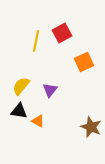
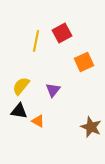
purple triangle: moved 3 px right
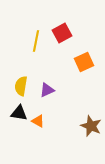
yellow semicircle: rotated 30 degrees counterclockwise
purple triangle: moved 6 px left; rotated 28 degrees clockwise
black triangle: moved 2 px down
brown star: moved 1 px up
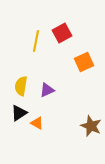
black triangle: rotated 42 degrees counterclockwise
orange triangle: moved 1 px left, 2 px down
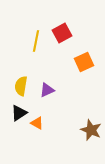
brown star: moved 4 px down
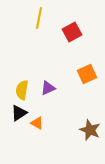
red square: moved 10 px right, 1 px up
yellow line: moved 3 px right, 23 px up
orange square: moved 3 px right, 12 px down
yellow semicircle: moved 1 px right, 4 px down
purple triangle: moved 1 px right, 2 px up
brown star: moved 1 px left
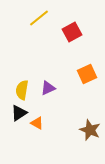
yellow line: rotated 40 degrees clockwise
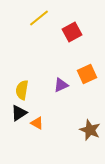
purple triangle: moved 13 px right, 3 px up
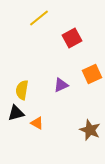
red square: moved 6 px down
orange square: moved 5 px right
black triangle: moved 3 px left; rotated 18 degrees clockwise
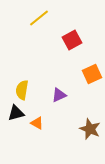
red square: moved 2 px down
purple triangle: moved 2 px left, 10 px down
brown star: moved 1 px up
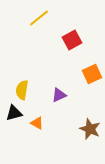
black triangle: moved 2 px left
